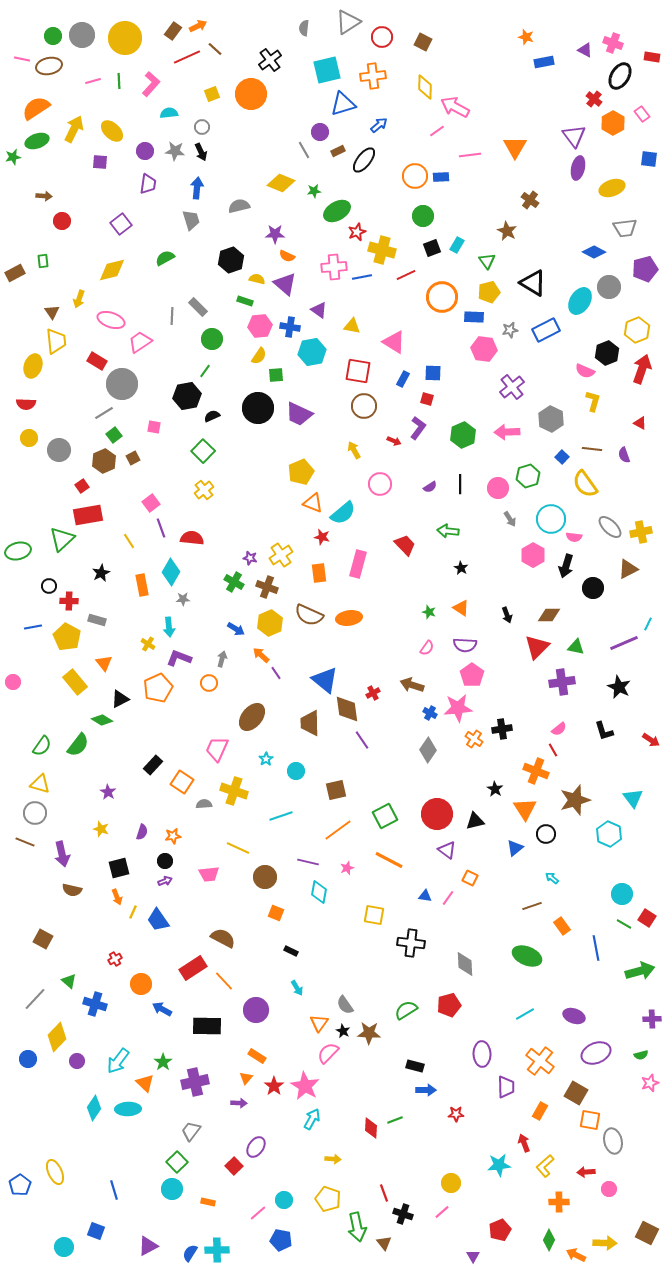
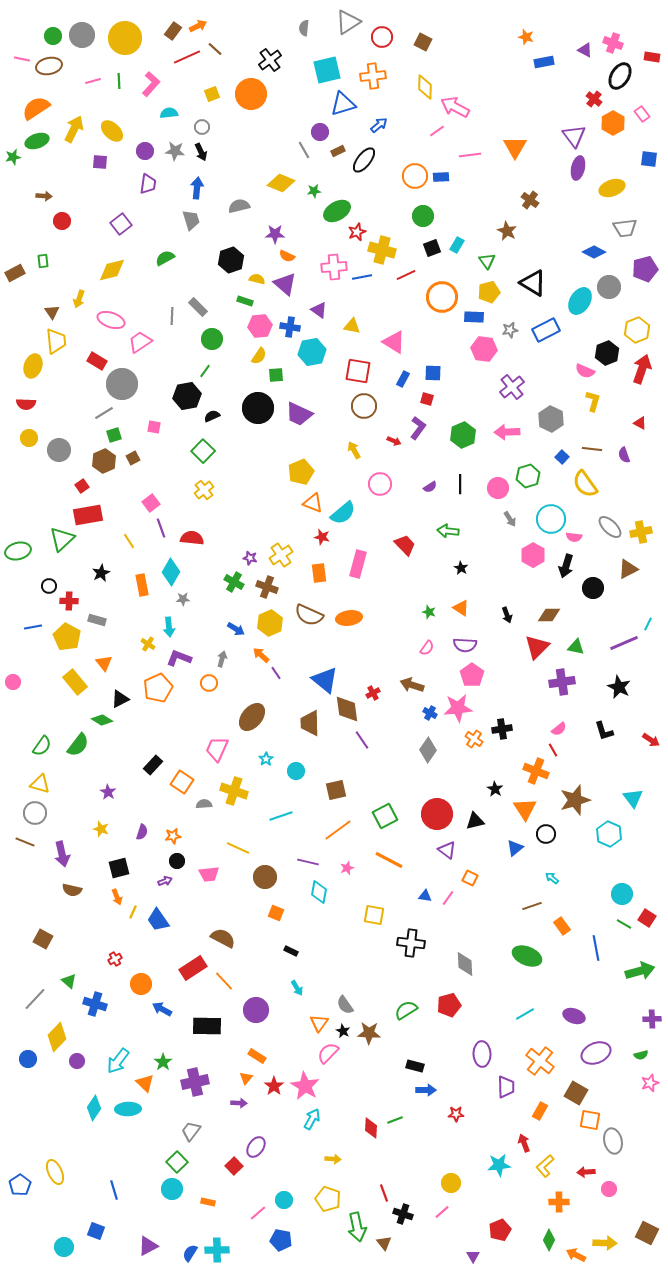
green square at (114, 435): rotated 21 degrees clockwise
black circle at (165, 861): moved 12 px right
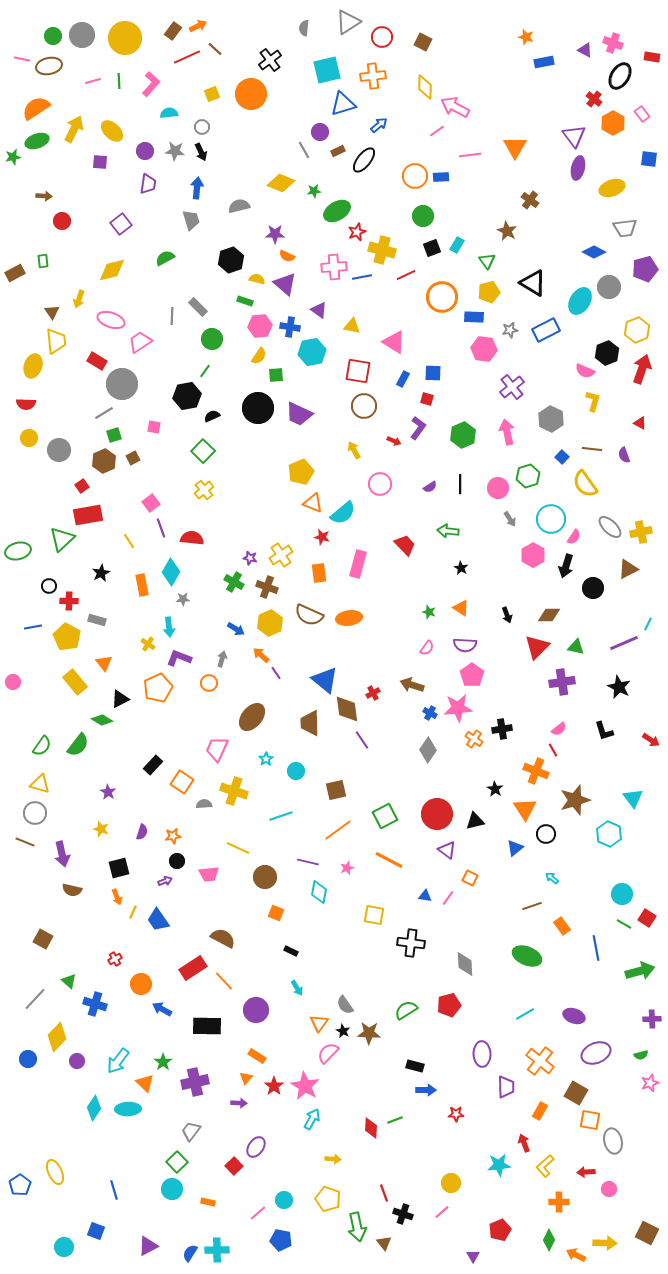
pink arrow at (507, 432): rotated 80 degrees clockwise
pink semicircle at (574, 537): rotated 63 degrees counterclockwise
